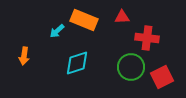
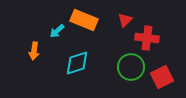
red triangle: moved 3 px right, 3 px down; rotated 42 degrees counterclockwise
orange arrow: moved 10 px right, 5 px up
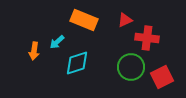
red triangle: rotated 21 degrees clockwise
cyan arrow: moved 11 px down
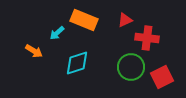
cyan arrow: moved 9 px up
orange arrow: rotated 66 degrees counterclockwise
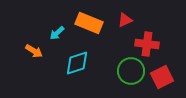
orange rectangle: moved 5 px right, 3 px down
red cross: moved 6 px down
green circle: moved 4 px down
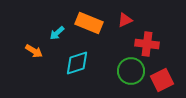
red square: moved 3 px down
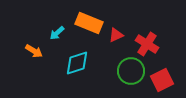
red triangle: moved 9 px left, 15 px down
red cross: rotated 25 degrees clockwise
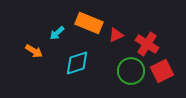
red square: moved 9 px up
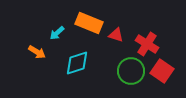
red triangle: rotated 42 degrees clockwise
orange arrow: moved 3 px right, 1 px down
red square: rotated 30 degrees counterclockwise
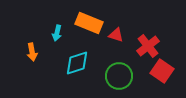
cyan arrow: rotated 35 degrees counterclockwise
red cross: moved 1 px right, 2 px down; rotated 20 degrees clockwise
orange arrow: moved 5 px left; rotated 48 degrees clockwise
green circle: moved 12 px left, 5 px down
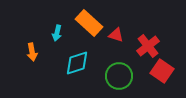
orange rectangle: rotated 20 degrees clockwise
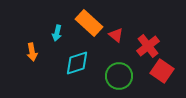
red triangle: rotated 21 degrees clockwise
